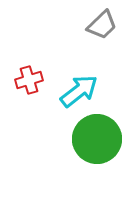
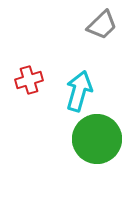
cyan arrow: rotated 36 degrees counterclockwise
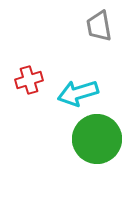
gray trapezoid: moved 3 px left, 1 px down; rotated 124 degrees clockwise
cyan arrow: moved 1 px left, 2 px down; rotated 123 degrees counterclockwise
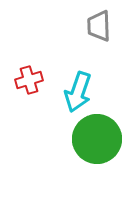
gray trapezoid: rotated 8 degrees clockwise
cyan arrow: moved 1 px up; rotated 54 degrees counterclockwise
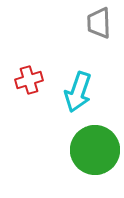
gray trapezoid: moved 3 px up
green circle: moved 2 px left, 11 px down
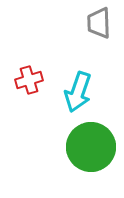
green circle: moved 4 px left, 3 px up
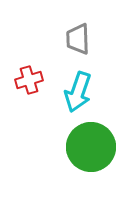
gray trapezoid: moved 21 px left, 16 px down
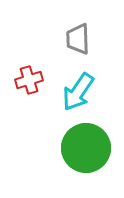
cyan arrow: rotated 15 degrees clockwise
green circle: moved 5 px left, 1 px down
